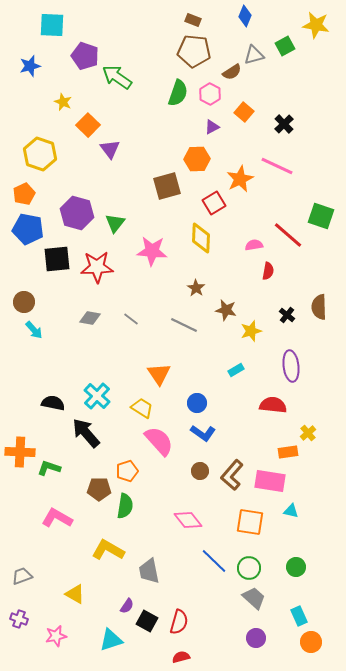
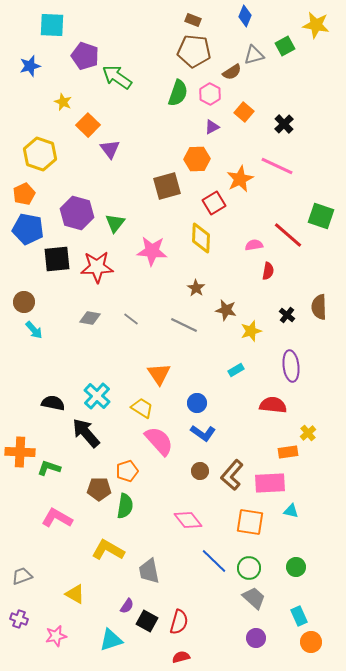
pink rectangle at (270, 481): moved 2 px down; rotated 12 degrees counterclockwise
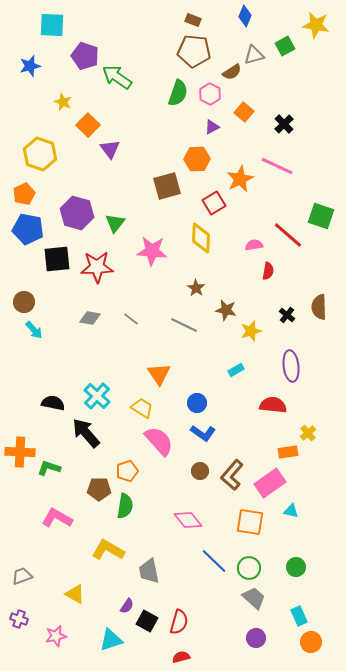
pink rectangle at (270, 483): rotated 32 degrees counterclockwise
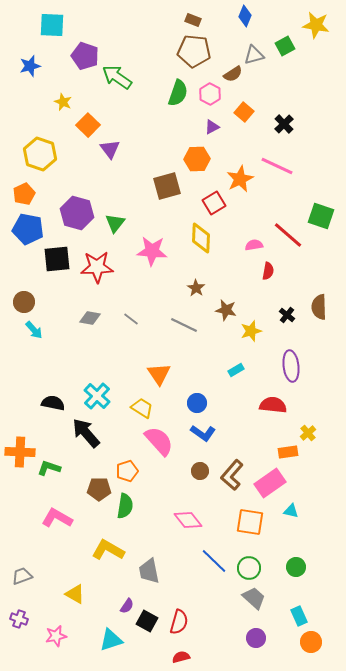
brown semicircle at (232, 72): moved 1 px right, 2 px down
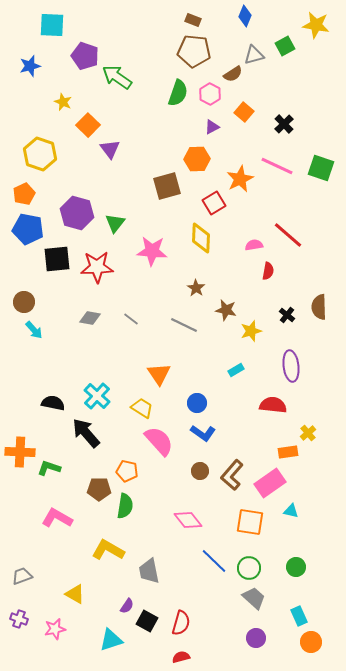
green square at (321, 216): moved 48 px up
orange pentagon at (127, 471): rotated 30 degrees clockwise
red semicircle at (179, 622): moved 2 px right, 1 px down
pink star at (56, 636): moved 1 px left, 7 px up
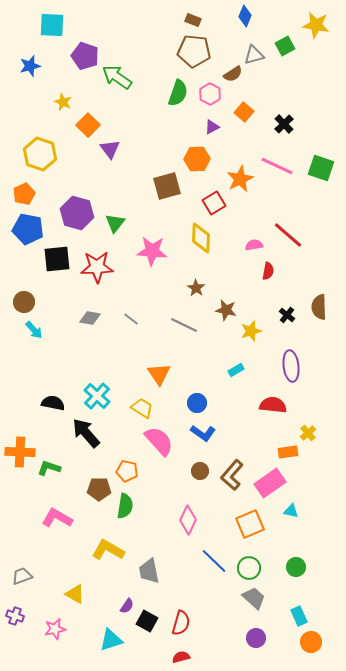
pink diamond at (188, 520): rotated 64 degrees clockwise
orange square at (250, 522): moved 2 px down; rotated 32 degrees counterclockwise
purple cross at (19, 619): moved 4 px left, 3 px up
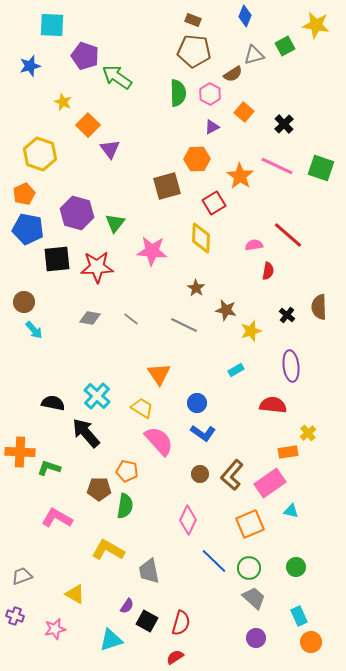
green semicircle at (178, 93): rotated 20 degrees counterclockwise
orange star at (240, 179): moved 3 px up; rotated 12 degrees counterclockwise
brown circle at (200, 471): moved 3 px down
red semicircle at (181, 657): moved 6 px left; rotated 18 degrees counterclockwise
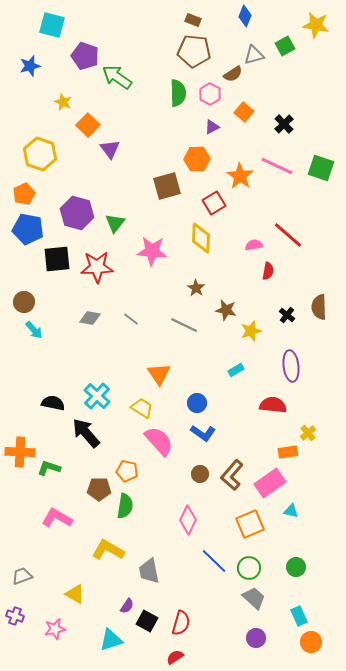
cyan square at (52, 25): rotated 12 degrees clockwise
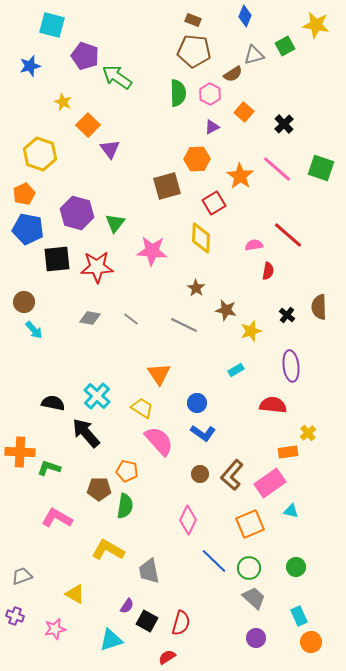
pink line at (277, 166): moved 3 px down; rotated 16 degrees clockwise
red semicircle at (175, 657): moved 8 px left
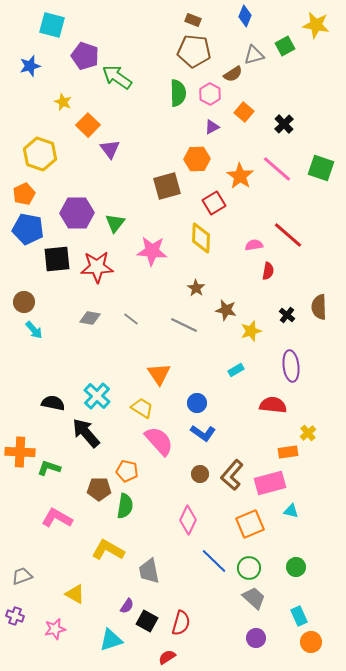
purple hexagon at (77, 213): rotated 16 degrees counterclockwise
pink rectangle at (270, 483): rotated 20 degrees clockwise
